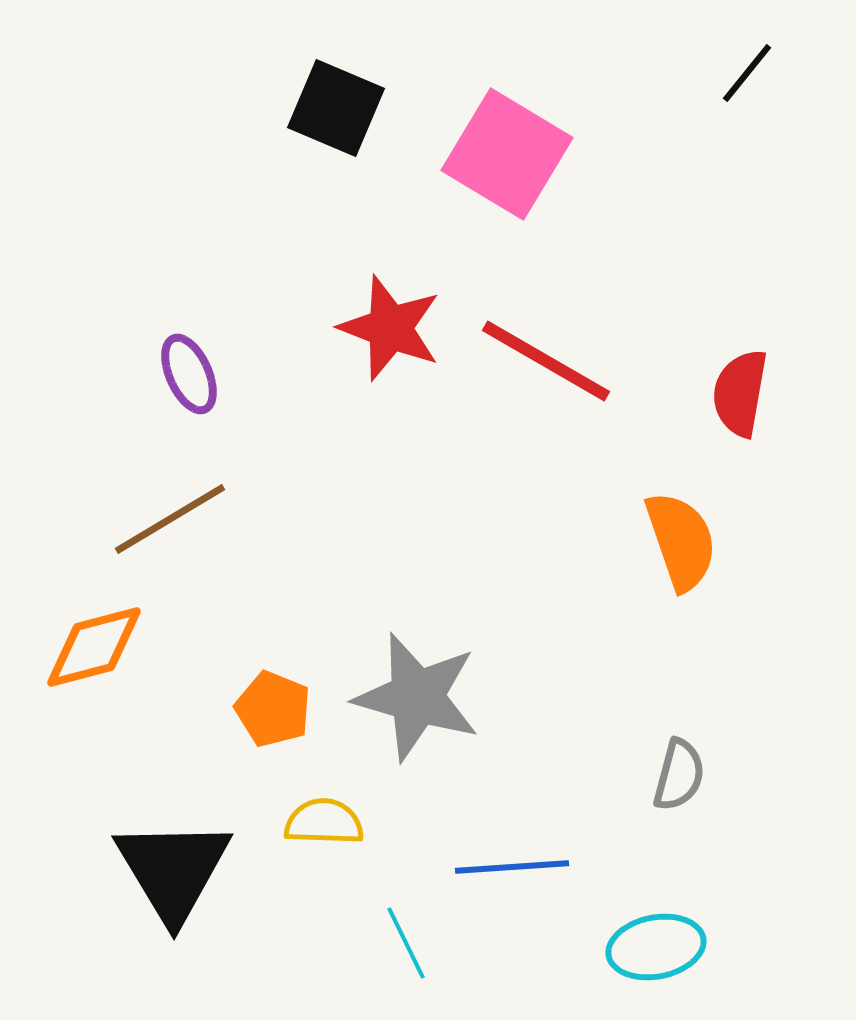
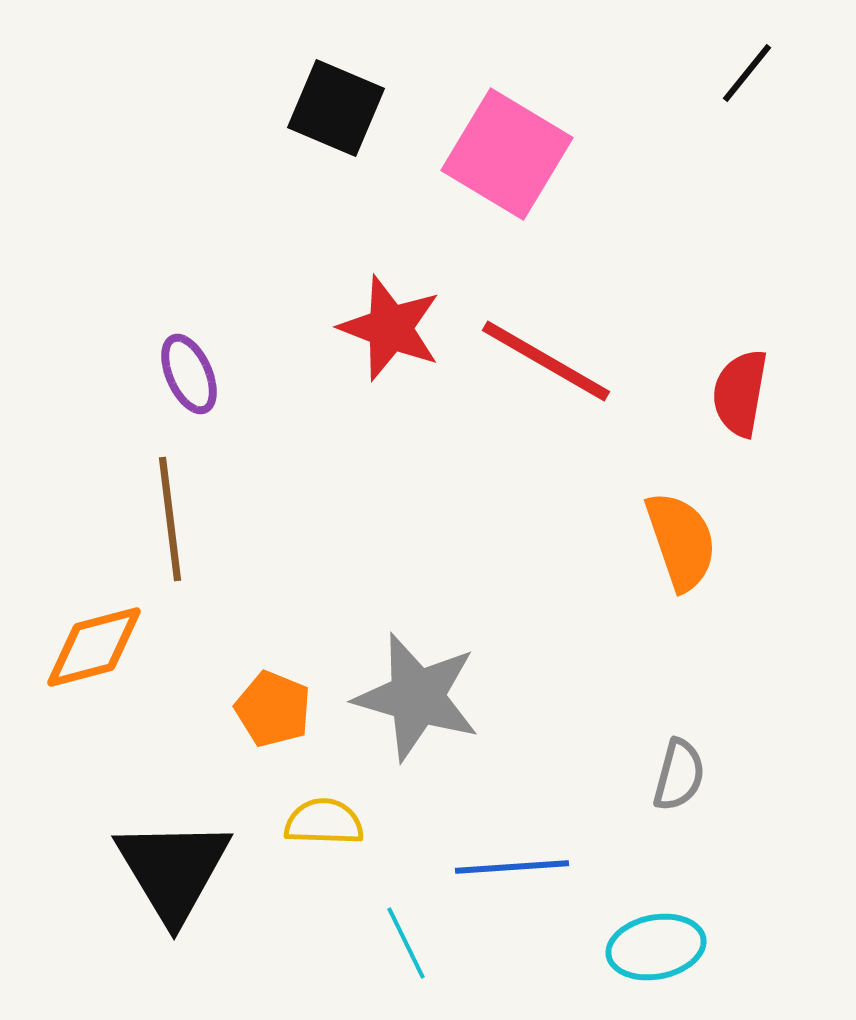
brown line: rotated 66 degrees counterclockwise
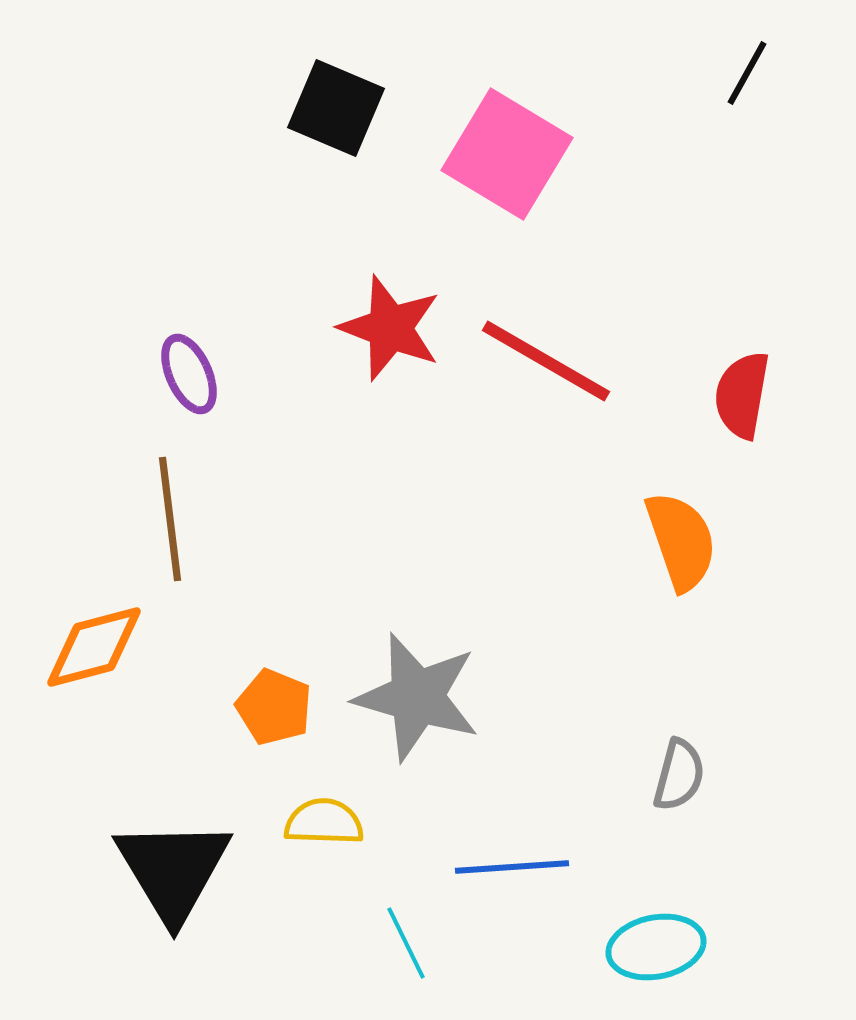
black line: rotated 10 degrees counterclockwise
red semicircle: moved 2 px right, 2 px down
orange pentagon: moved 1 px right, 2 px up
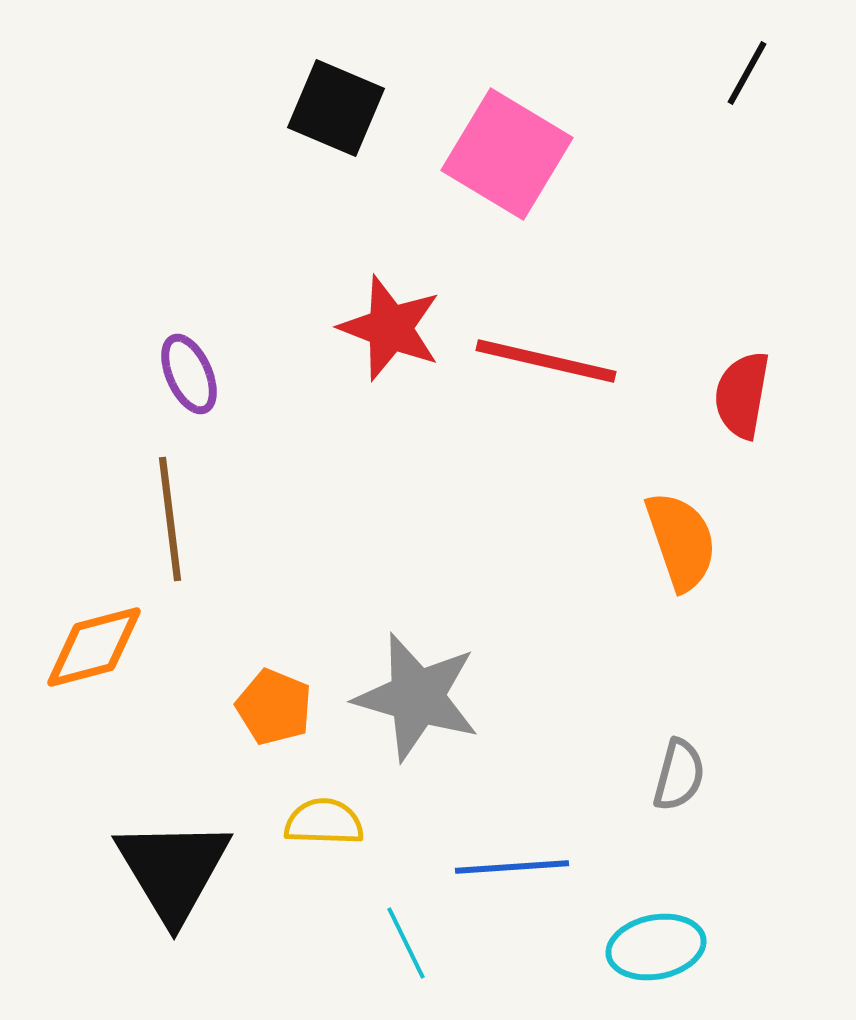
red line: rotated 17 degrees counterclockwise
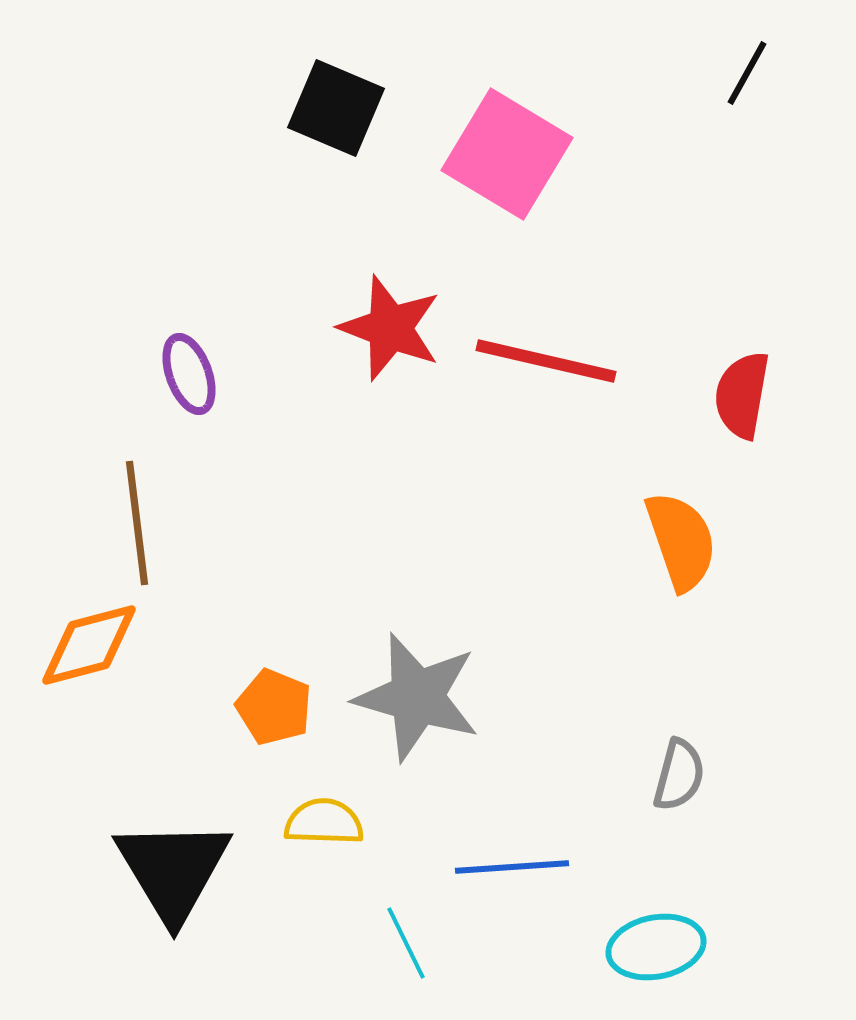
purple ellipse: rotated 4 degrees clockwise
brown line: moved 33 px left, 4 px down
orange diamond: moved 5 px left, 2 px up
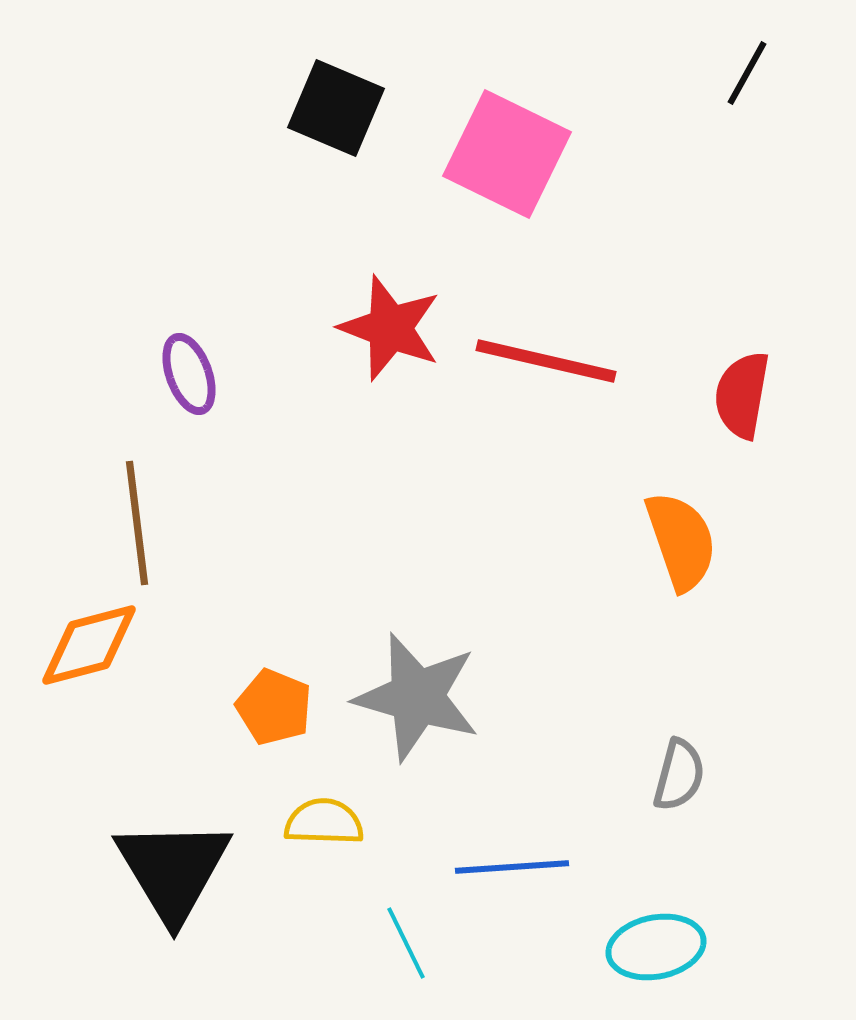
pink square: rotated 5 degrees counterclockwise
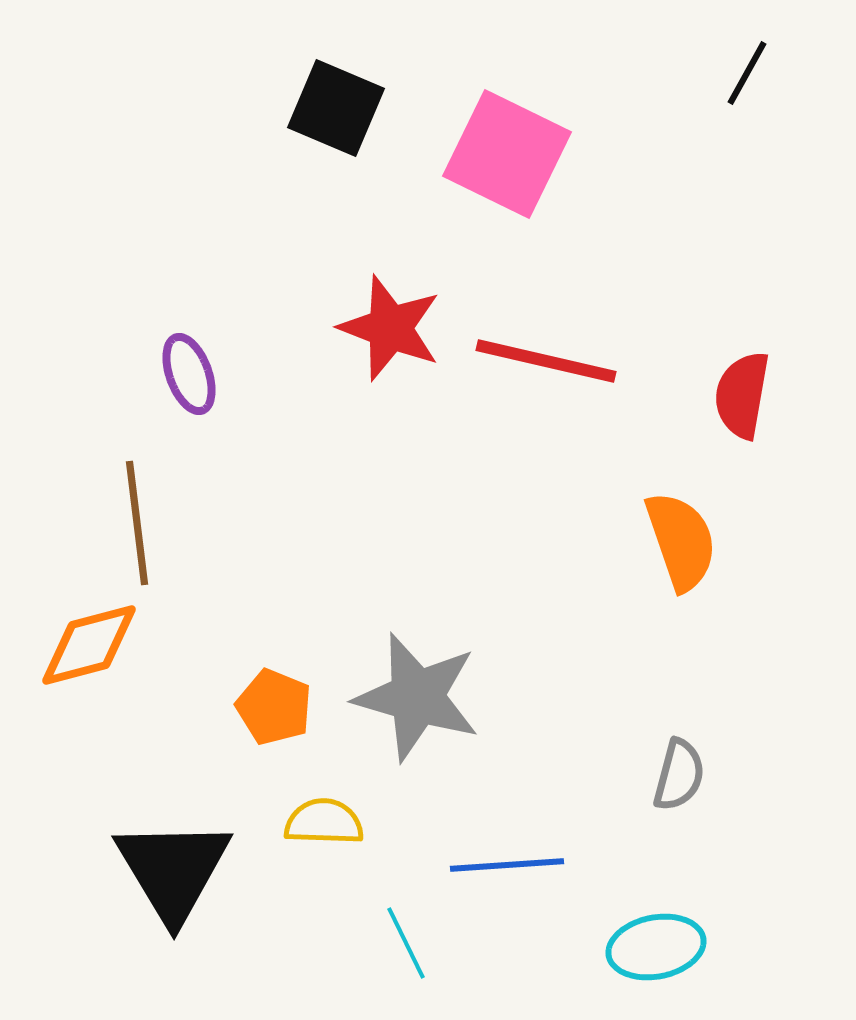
blue line: moved 5 px left, 2 px up
